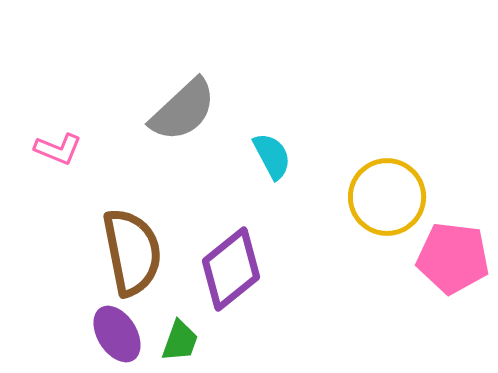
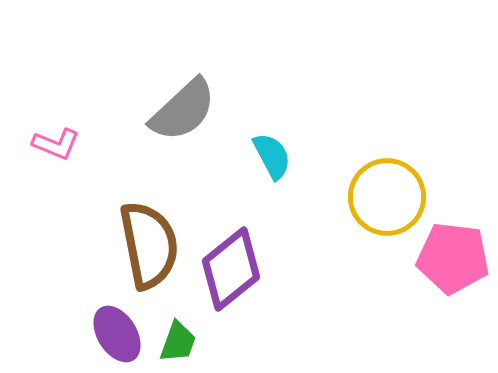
pink L-shape: moved 2 px left, 5 px up
brown semicircle: moved 17 px right, 7 px up
green trapezoid: moved 2 px left, 1 px down
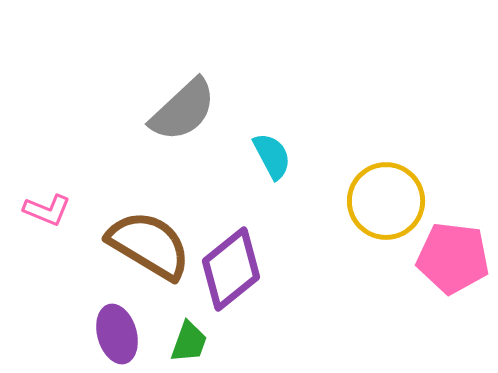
pink L-shape: moved 9 px left, 66 px down
yellow circle: moved 1 px left, 4 px down
brown semicircle: rotated 48 degrees counterclockwise
purple ellipse: rotated 16 degrees clockwise
green trapezoid: moved 11 px right
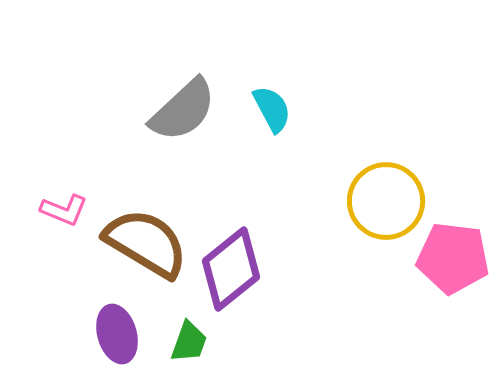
cyan semicircle: moved 47 px up
pink L-shape: moved 17 px right
brown semicircle: moved 3 px left, 2 px up
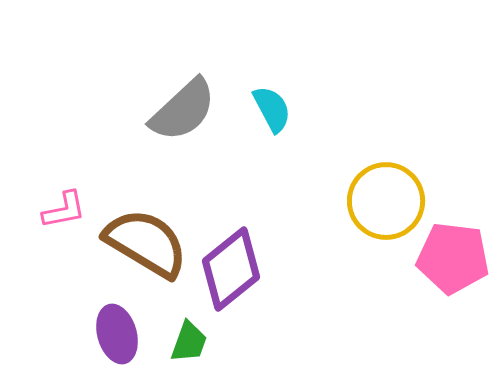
pink L-shape: rotated 33 degrees counterclockwise
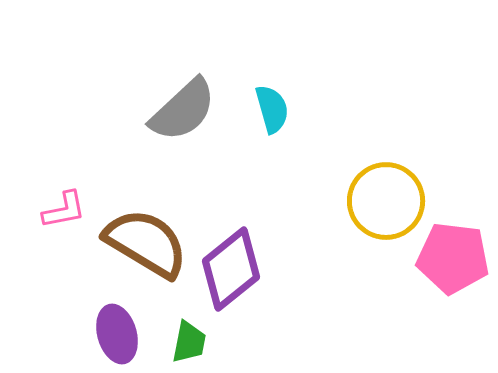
cyan semicircle: rotated 12 degrees clockwise
green trapezoid: rotated 9 degrees counterclockwise
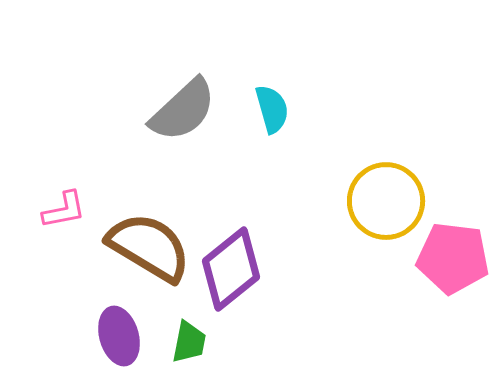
brown semicircle: moved 3 px right, 4 px down
purple ellipse: moved 2 px right, 2 px down
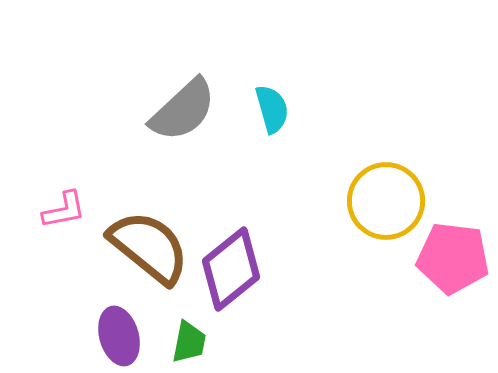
brown semicircle: rotated 8 degrees clockwise
